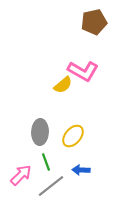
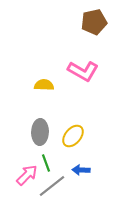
yellow semicircle: moved 19 px left; rotated 138 degrees counterclockwise
green line: moved 1 px down
pink arrow: moved 6 px right
gray line: moved 1 px right
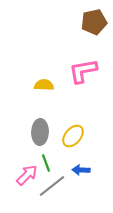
pink L-shape: rotated 140 degrees clockwise
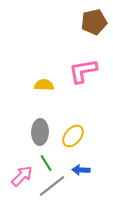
green line: rotated 12 degrees counterclockwise
pink arrow: moved 5 px left, 1 px down
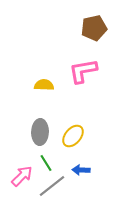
brown pentagon: moved 6 px down
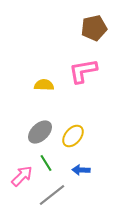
gray ellipse: rotated 45 degrees clockwise
gray line: moved 9 px down
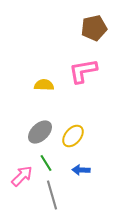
gray line: rotated 68 degrees counterclockwise
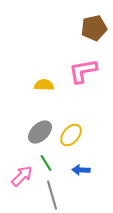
yellow ellipse: moved 2 px left, 1 px up
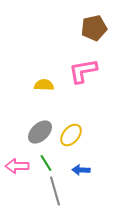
pink arrow: moved 5 px left, 10 px up; rotated 135 degrees counterclockwise
gray line: moved 3 px right, 4 px up
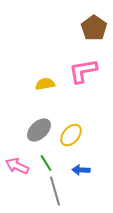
brown pentagon: rotated 25 degrees counterclockwise
yellow semicircle: moved 1 px right, 1 px up; rotated 12 degrees counterclockwise
gray ellipse: moved 1 px left, 2 px up
pink arrow: rotated 25 degrees clockwise
